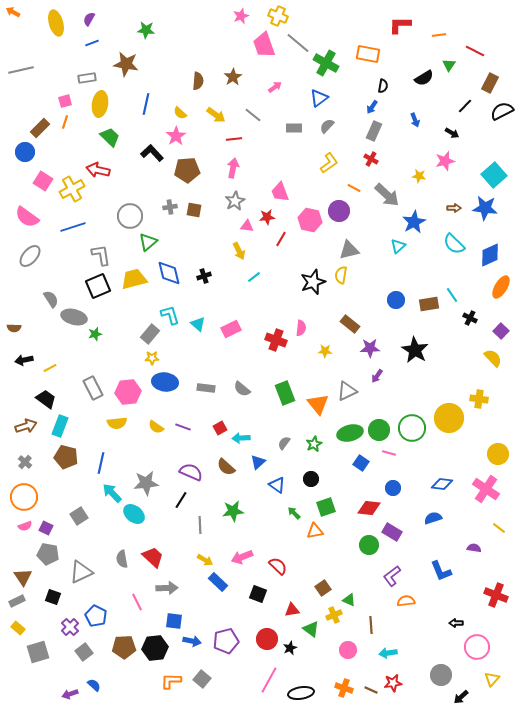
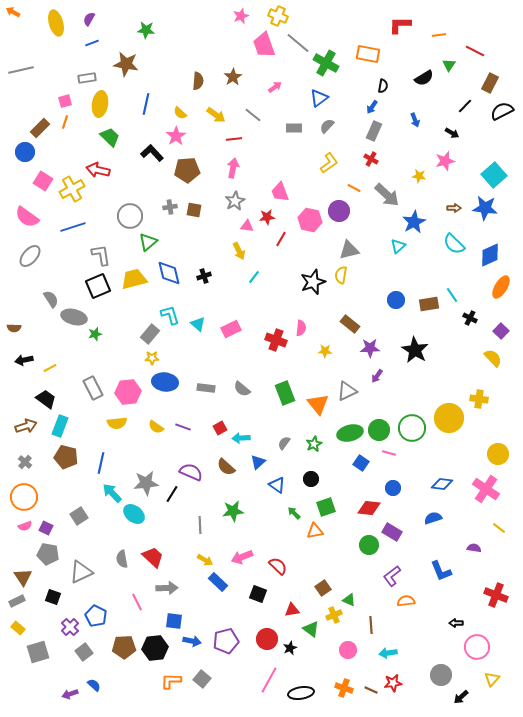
cyan line at (254, 277): rotated 16 degrees counterclockwise
black line at (181, 500): moved 9 px left, 6 px up
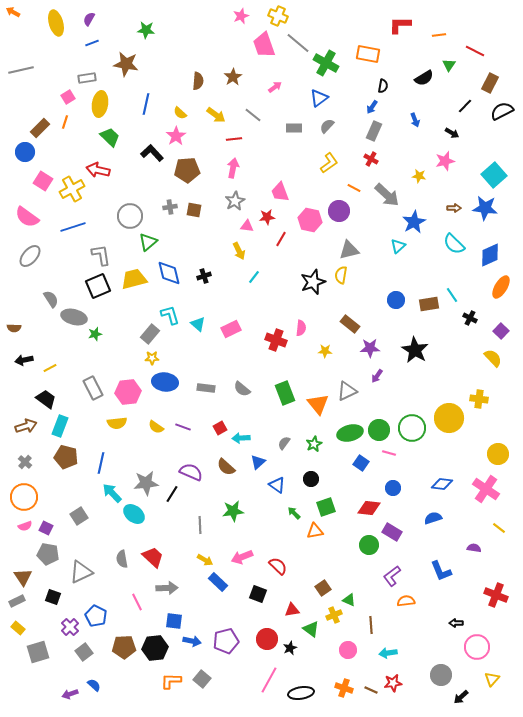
pink square at (65, 101): moved 3 px right, 4 px up; rotated 16 degrees counterclockwise
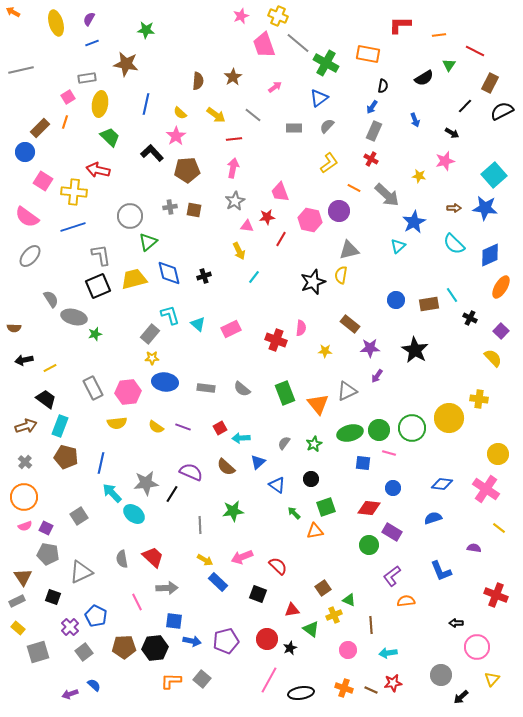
yellow cross at (72, 189): moved 2 px right, 3 px down; rotated 35 degrees clockwise
blue square at (361, 463): moved 2 px right; rotated 28 degrees counterclockwise
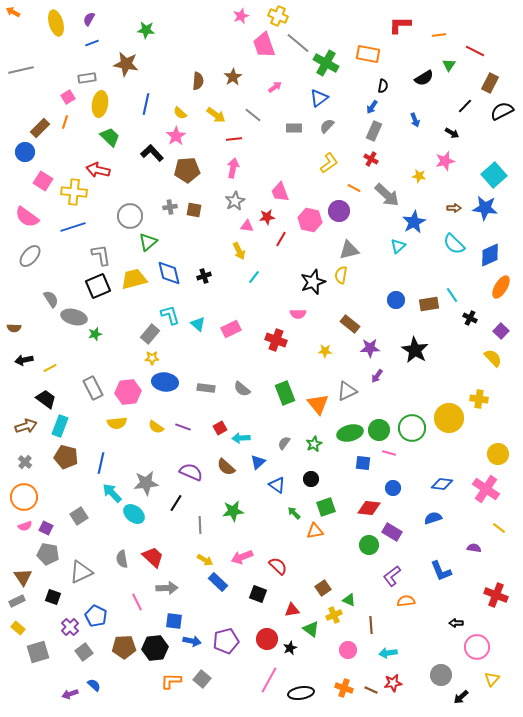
pink semicircle at (301, 328): moved 3 px left, 14 px up; rotated 84 degrees clockwise
black line at (172, 494): moved 4 px right, 9 px down
